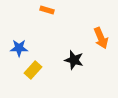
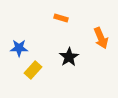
orange rectangle: moved 14 px right, 8 px down
black star: moved 5 px left, 3 px up; rotated 24 degrees clockwise
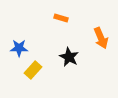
black star: rotated 12 degrees counterclockwise
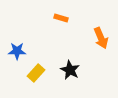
blue star: moved 2 px left, 3 px down
black star: moved 1 px right, 13 px down
yellow rectangle: moved 3 px right, 3 px down
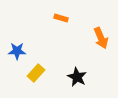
black star: moved 7 px right, 7 px down
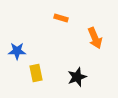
orange arrow: moved 6 px left
yellow rectangle: rotated 54 degrees counterclockwise
black star: rotated 24 degrees clockwise
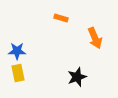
yellow rectangle: moved 18 px left
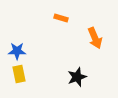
yellow rectangle: moved 1 px right, 1 px down
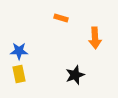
orange arrow: rotated 20 degrees clockwise
blue star: moved 2 px right
black star: moved 2 px left, 2 px up
